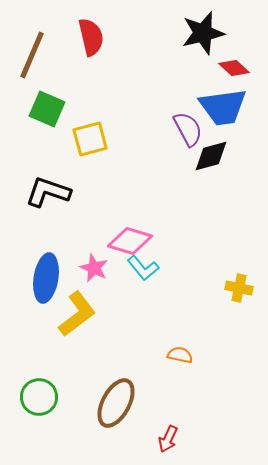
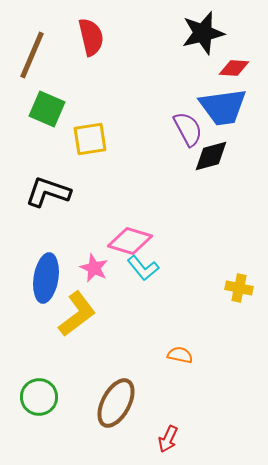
red diamond: rotated 40 degrees counterclockwise
yellow square: rotated 6 degrees clockwise
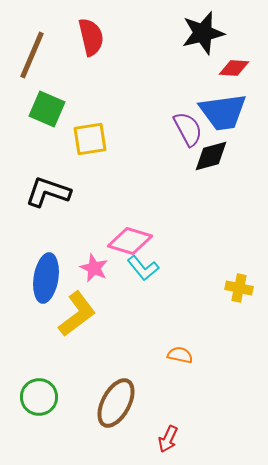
blue trapezoid: moved 5 px down
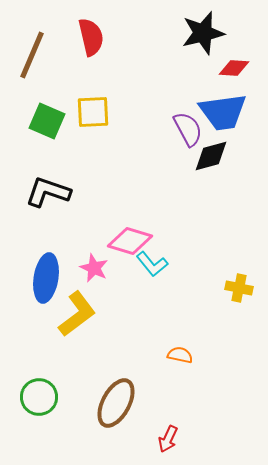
green square: moved 12 px down
yellow square: moved 3 px right, 27 px up; rotated 6 degrees clockwise
cyan L-shape: moved 9 px right, 4 px up
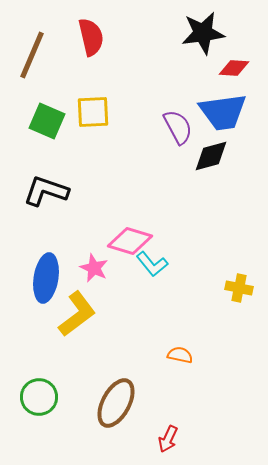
black star: rotated 6 degrees clockwise
purple semicircle: moved 10 px left, 2 px up
black L-shape: moved 2 px left, 1 px up
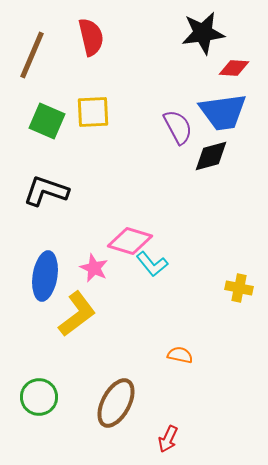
blue ellipse: moved 1 px left, 2 px up
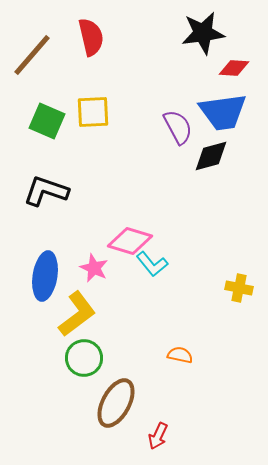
brown line: rotated 18 degrees clockwise
green circle: moved 45 px right, 39 px up
red arrow: moved 10 px left, 3 px up
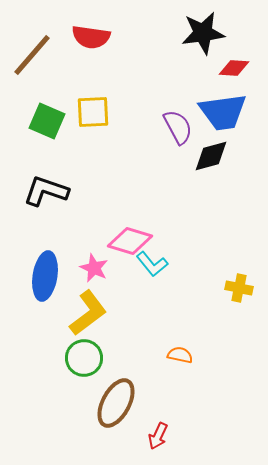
red semicircle: rotated 111 degrees clockwise
yellow L-shape: moved 11 px right, 1 px up
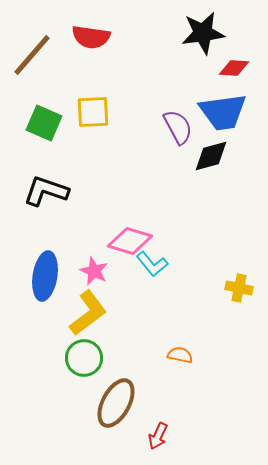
green square: moved 3 px left, 2 px down
pink star: moved 3 px down
